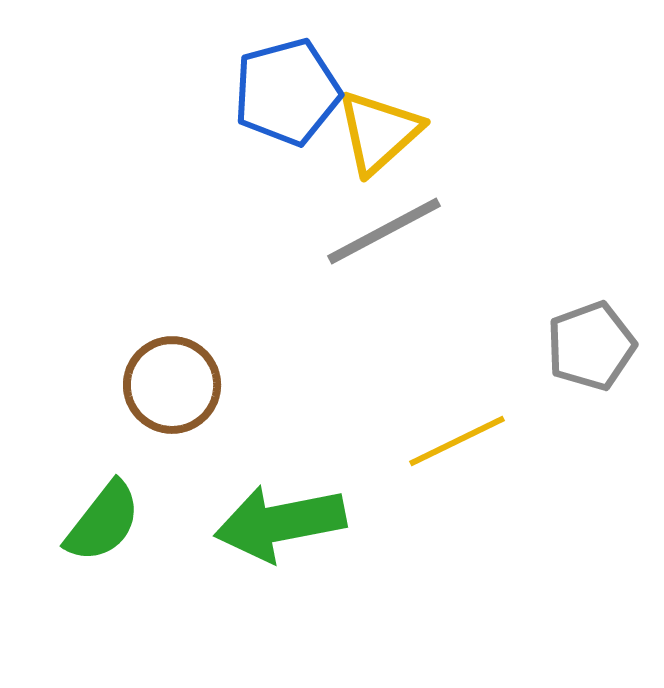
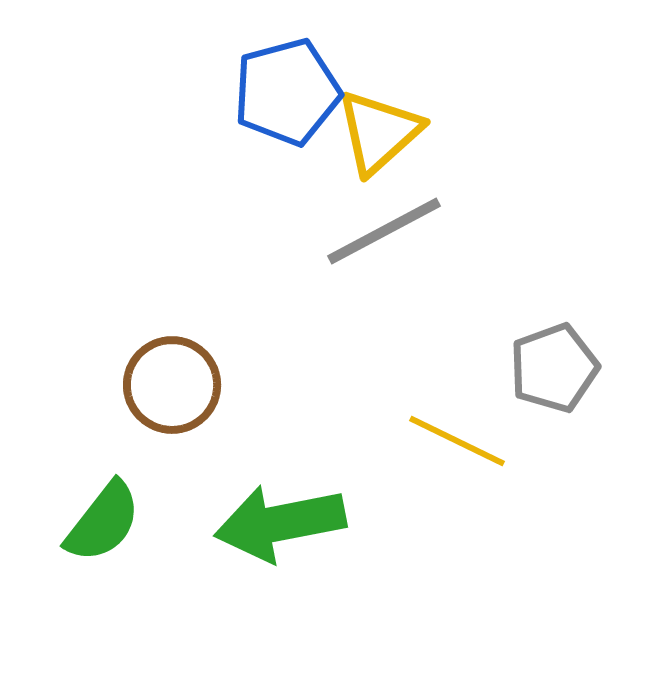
gray pentagon: moved 37 px left, 22 px down
yellow line: rotated 52 degrees clockwise
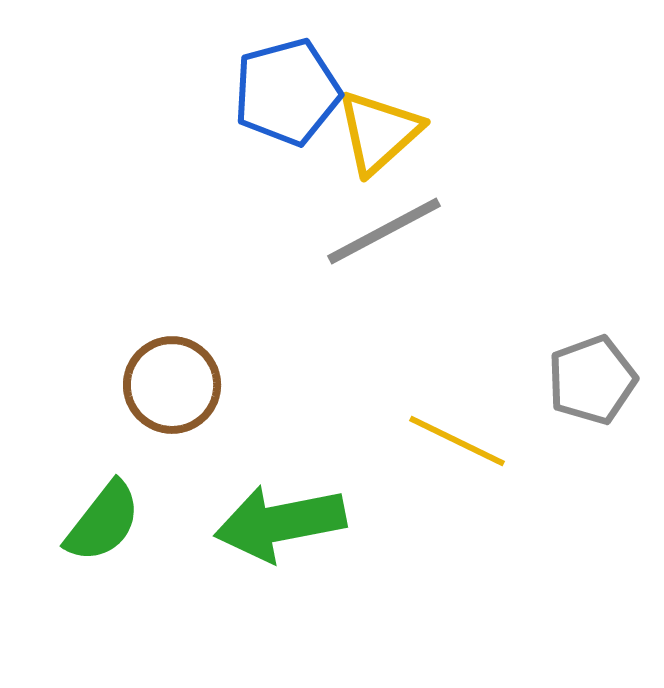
gray pentagon: moved 38 px right, 12 px down
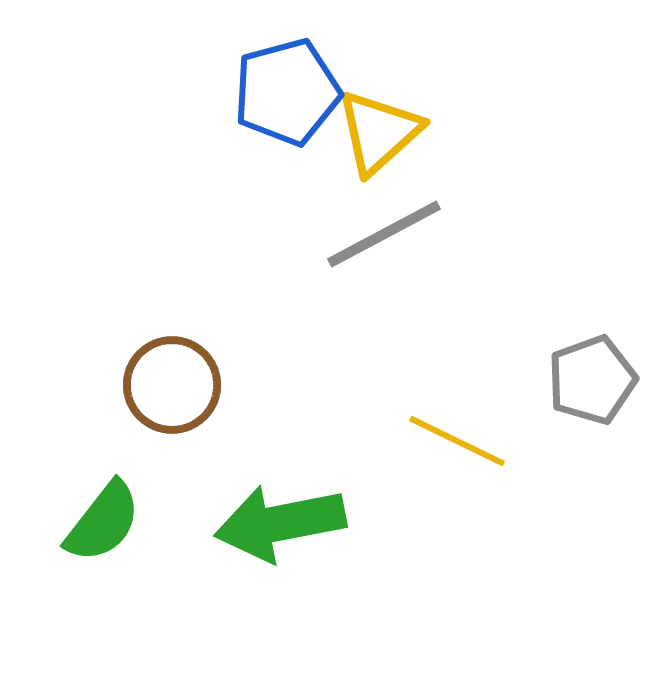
gray line: moved 3 px down
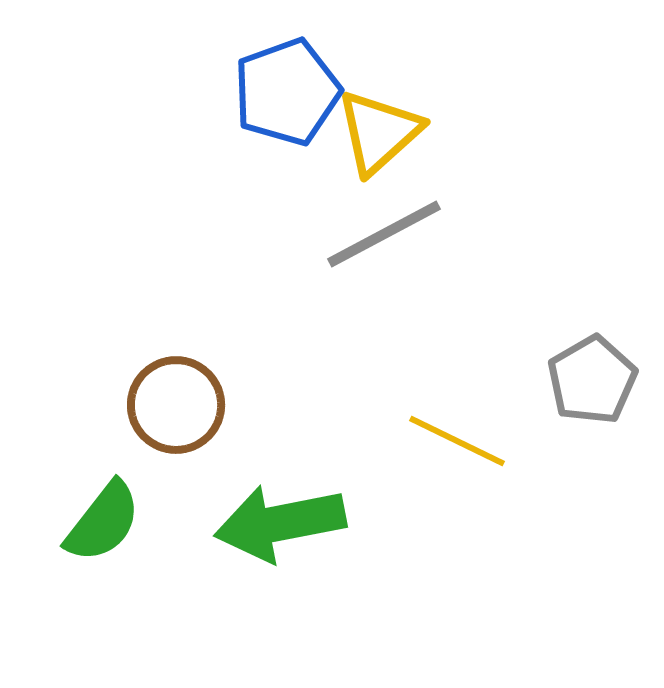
blue pentagon: rotated 5 degrees counterclockwise
gray pentagon: rotated 10 degrees counterclockwise
brown circle: moved 4 px right, 20 px down
